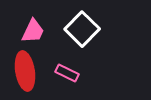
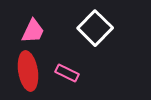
white square: moved 13 px right, 1 px up
red ellipse: moved 3 px right
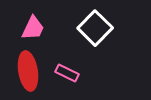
pink trapezoid: moved 3 px up
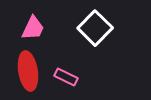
pink rectangle: moved 1 px left, 4 px down
